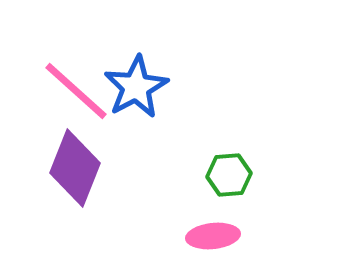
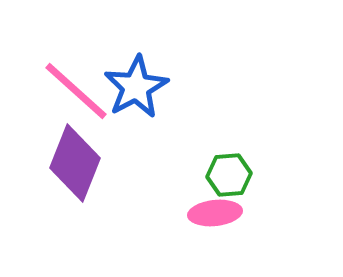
purple diamond: moved 5 px up
pink ellipse: moved 2 px right, 23 px up
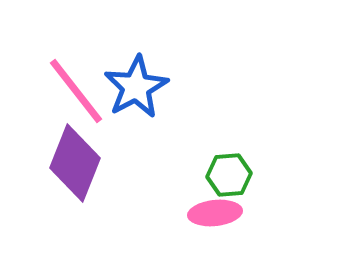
pink line: rotated 10 degrees clockwise
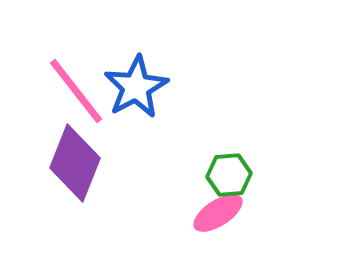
pink ellipse: moved 3 px right; rotated 27 degrees counterclockwise
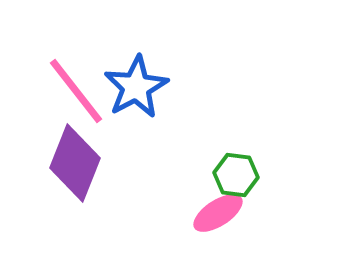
green hexagon: moved 7 px right; rotated 12 degrees clockwise
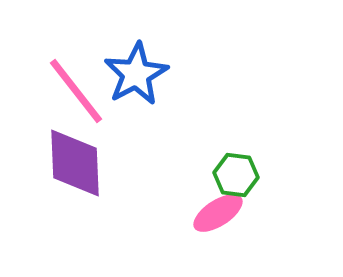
blue star: moved 13 px up
purple diamond: rotated 24 degrees counterclockwise
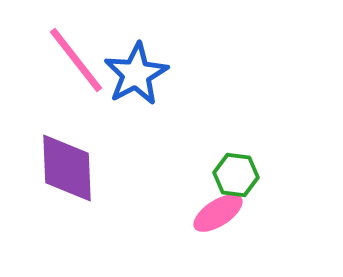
pink line: moved 31 px up
purple diamond: moved 8 px left, 5 px down
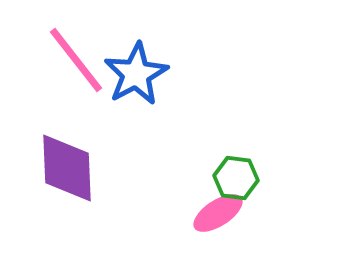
green hexagon: moved 3 px down
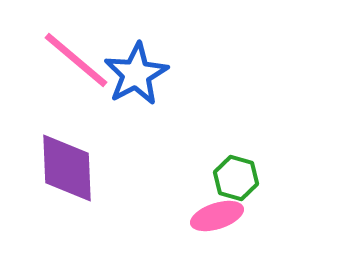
pink line: rotated 12 degrees counterclockwise
green hexagon: rotated 9 degrees clockwise
pink ellipse: moved 1 px left, 3 px down; rotated 15 degrees clockwise
